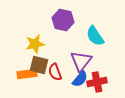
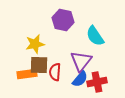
brown square: rotated 12 degrees counterclockwise
red semicircle: rotated 24 degrees clockwise
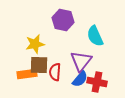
cyan semicircle: rotated 10 degrees clockwise
red cross: rotated 24 degrees clockwise
